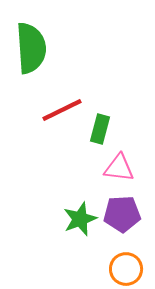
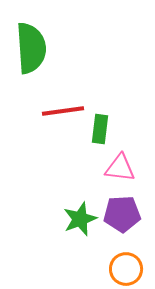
red line: moved 1 px right, 1 px down; rotated 18 degrees clockwise
green rectangle: rotated 8 degrees counterclockwise
pink triangle: moved 1 px right
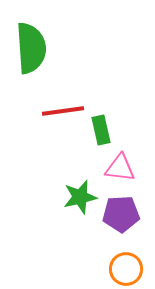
green rectangle: moved 1 px right, 1 px down; rotated 20 degrees counterclockwise
purple pentagon: moved 1 px left
green star: moved 22 px up; rotated 8 degrees clockwise
